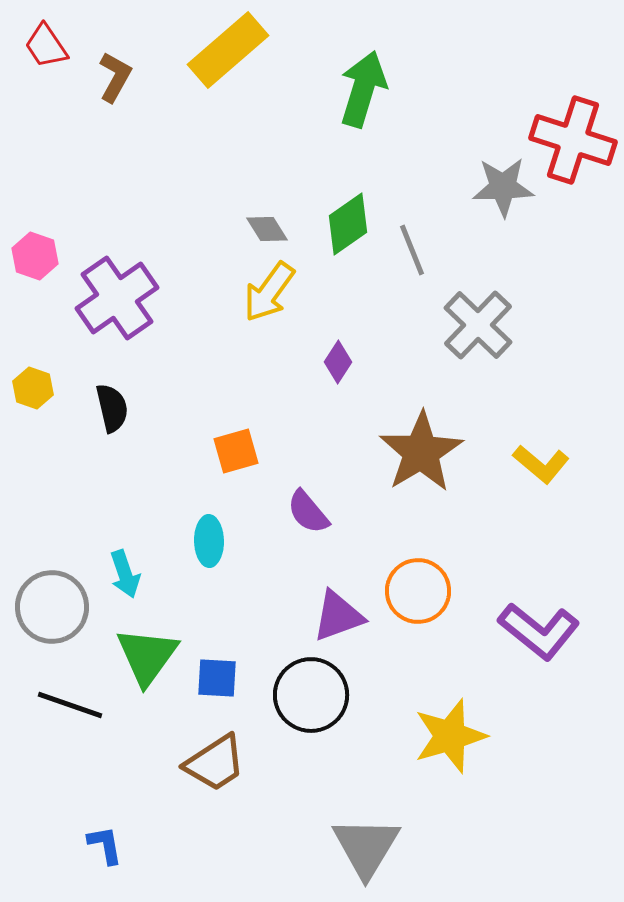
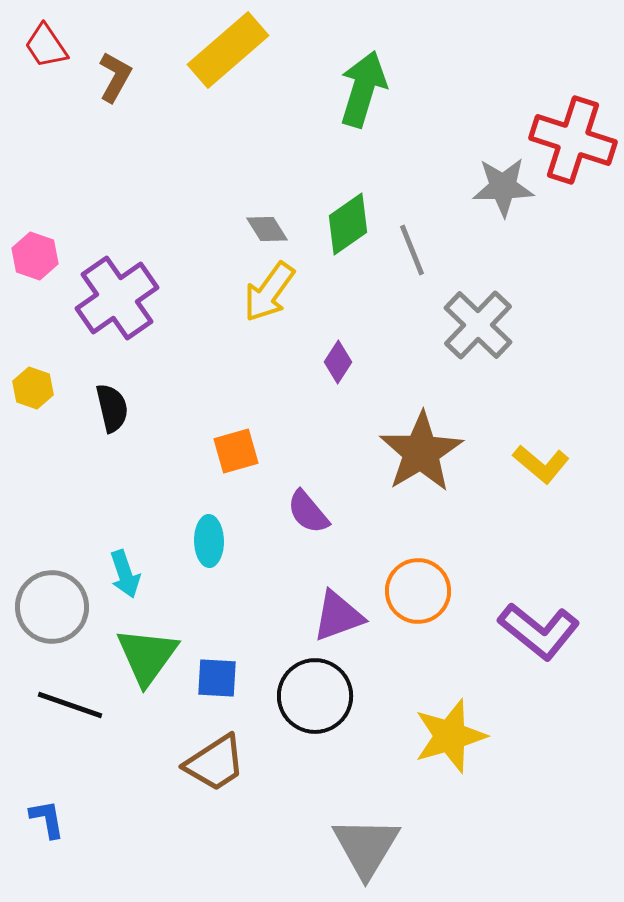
black circle: moved 4 px right, 1 px down
blue L-shape: moved 58 px left, 26 px up
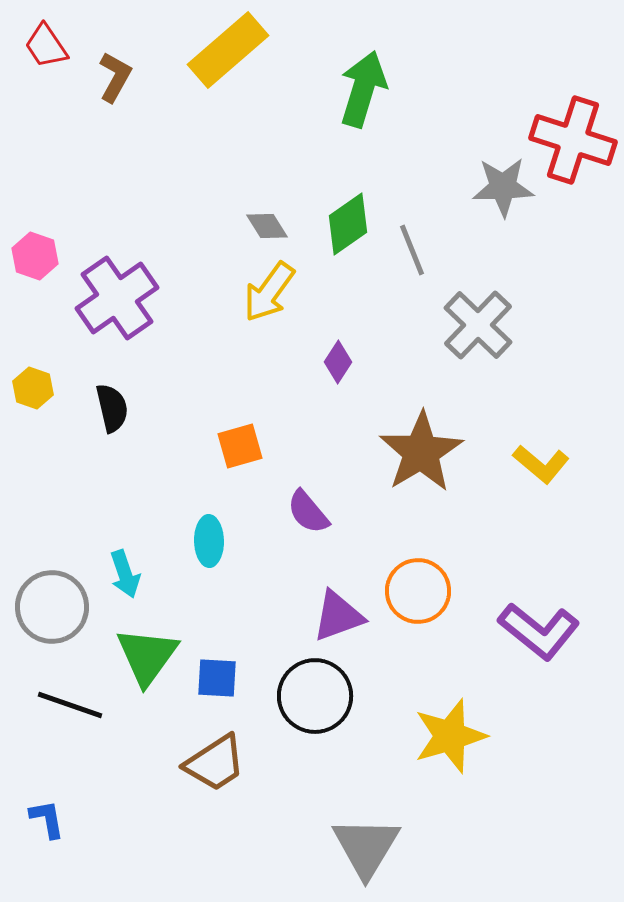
gray diamond: moved 3 px up
orange square: moved 4 px right, 5 px up
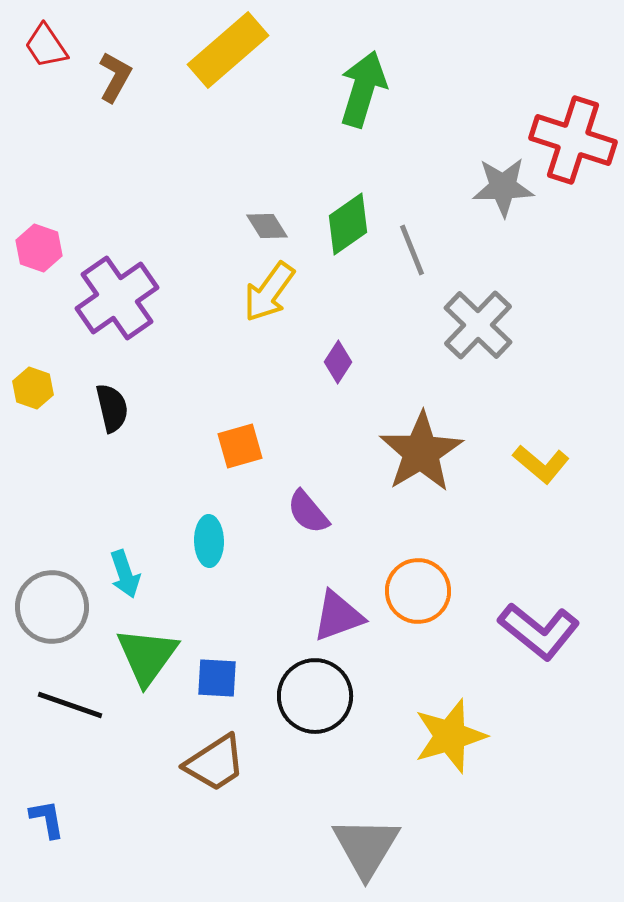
pink hexagon: moved 4 px right, 8 px up
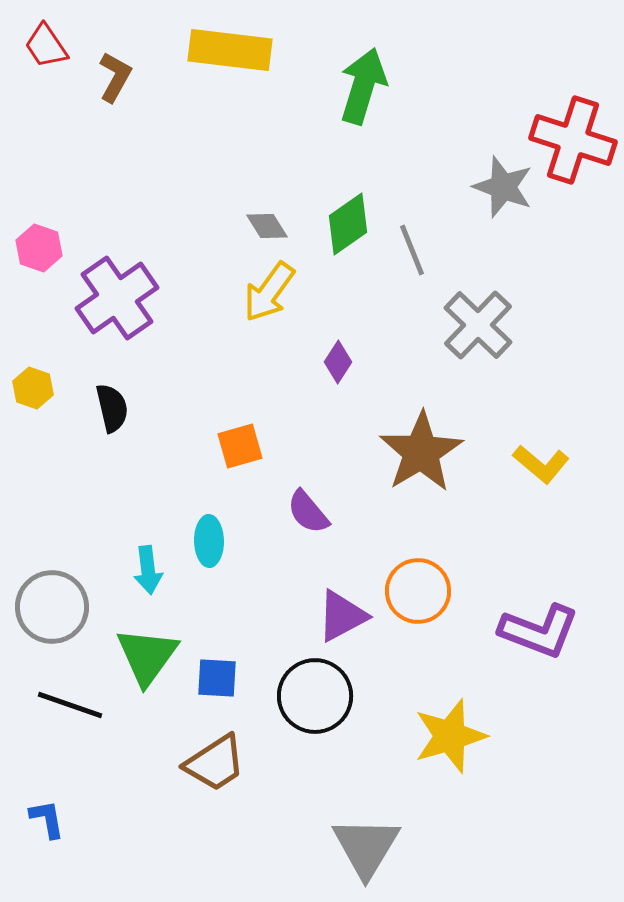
yellow rectangle: moved 2 px right; rotated 48 degrees clockwise
green arrow: moved 3 px up
gray star: rotated 22 degrees clockwise
cyan arrow: moved 23 px right, 4 px up; rotated 12 degrees clockwise
purple triangle: moved 4 px right; rotated 8 degrees counterclockwise
purple L-shape: rotated 18 degrees counterclockwise
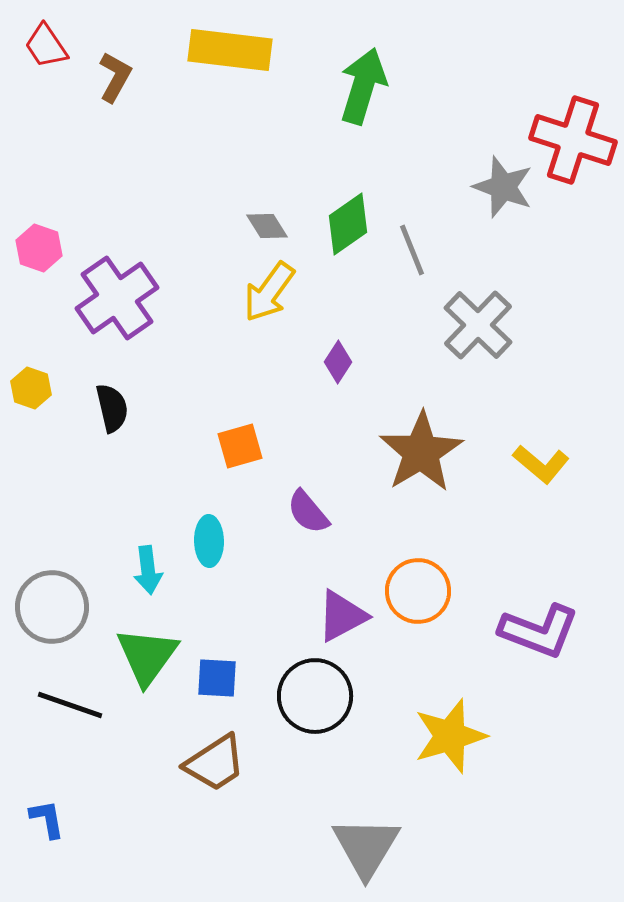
yellow hexagon: moved 2 px left
